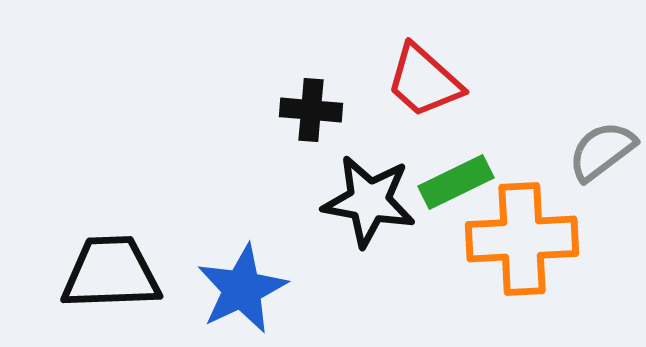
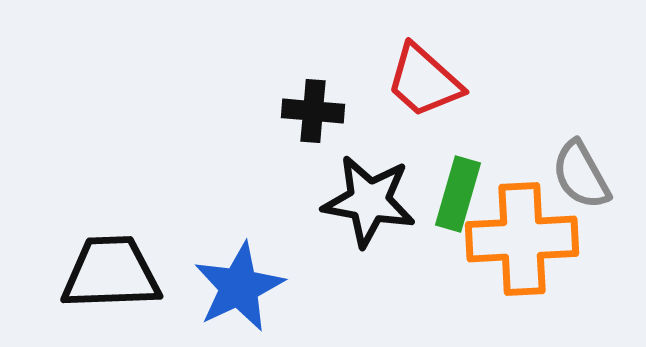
black cross: moved 2 px right, 1 px down
gray semicircle: moved 21 px left, 24 px down; rotated 82 degrees counterclockwise
green rectangle: moved 2 px right, 12 px down; rotated 48 degrees counterclockwise
blue star: moved 3 px left, 2 px up
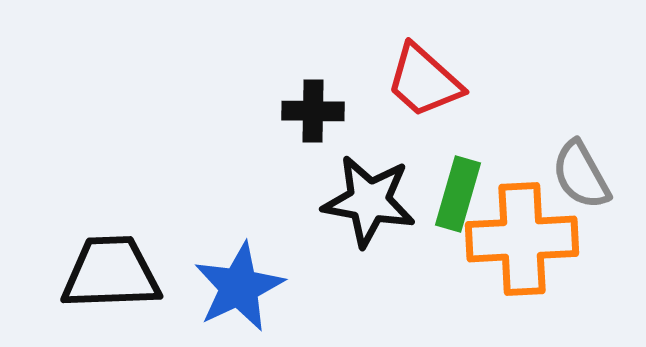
black cross: rotated 4 degrees counterclockwise
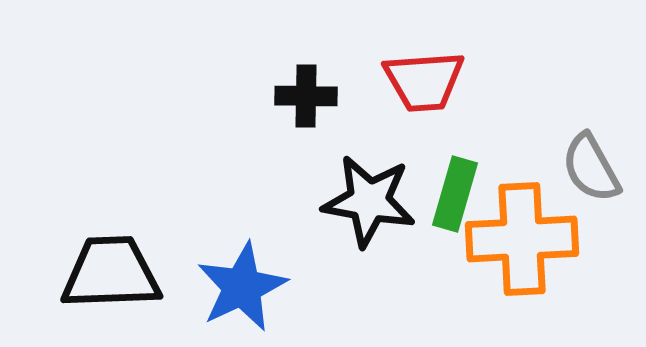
red trapezoid: rotated 46 degrees counterclockwise
black cross: moved 7 px left, 15 px up
gray semicircle: moved 10 px right, 7 px up
green rectangle: moved 3 px left
blue star: moved 3 px right
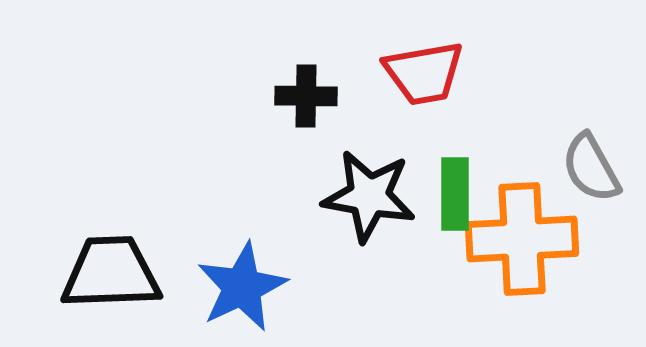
red trapezoid: moved 8 px up; rotated 6 degrees counterclockwise
green rectangle: rotated 16 degrees counterclockwise
black star: moved 5 px up
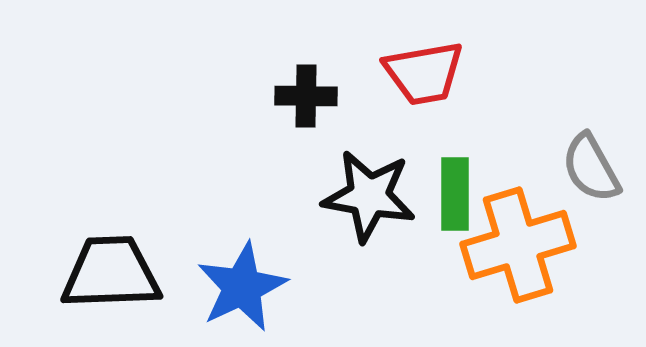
orange cross: moved 4 px left, 6 px down; rotated 14 degrees counterclockwise
